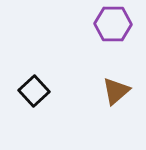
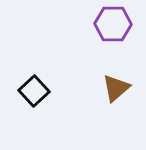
brown triangle: moved 3 px up
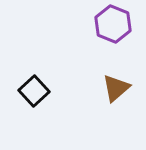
purple hexagon: rotated 21 degrees clockwise
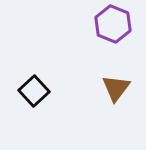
brown triangle: rotated 12 degrees counterclockwise
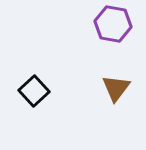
purple hexagon: rotated 12 degrees counterclockwise
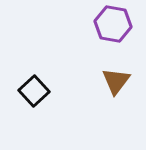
brown triangle: moved 7 px up
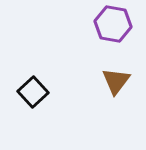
black square: moved 1 px left, 1 px down
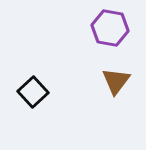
purple hexagon: moved 3 px left, 4 px down
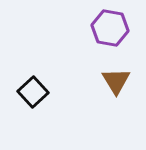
brown triangle: rotated 8 degrees counterclockwise
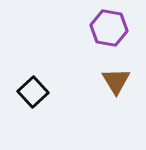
purple hexagon: moved 1 px left
